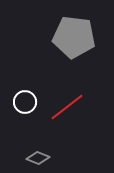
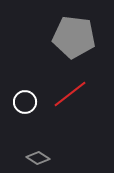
red line: moved 3 px right, 13 px up
gray diamond: rotated 10 degrees clockwise
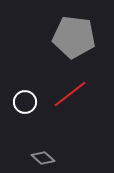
gray diamond: moved 5 px right; rotated 10 degrees clockwise
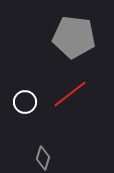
gray diamond: rotated 65 degrees clockwise
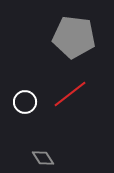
gray diamond: rotated 50 degrees counterclockwise
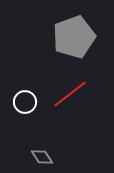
gray pentagon: rotated 27 degrees counterclockwise
gray diamond: moved 1 px left, 1 px up
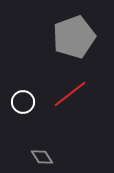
white circle: moved 2 px left
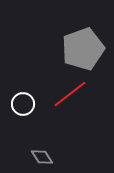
gray pentagon: moved 9 px right, 12 px down
white circle: moved 2 px down
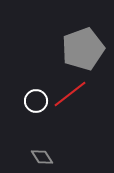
white circle: moved 13 px right, 3 px up
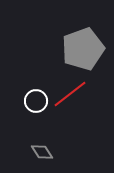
gray diamond: moved 5 px up
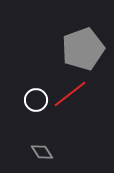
white circle: moved 1 px up
